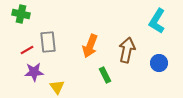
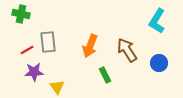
brown arrow: rotated 45 degrees counterclockwise
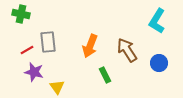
purple star: rotated 18 degrees clockwise
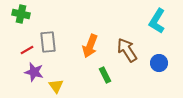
yellow triangle: moved 1 px left, 1 px up
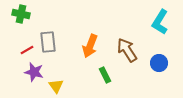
cyan L-shape: moved 3 px right, 1 px down
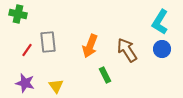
green cross: moved 3 px left
red line: rotated 24 degrees counterclockwise
blue circle: moved 3 px right, 14 px up
purple star: moved 9 px left, 11 px down
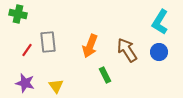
blue circle: moved 3 px left, 3 px down
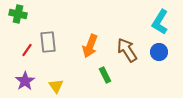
purple star: moved 2 px up; rotated 24 degrees clockwise
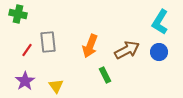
brown arrow: rotated 95 degrees clockwise
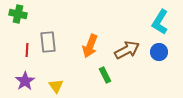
red line: rotated 32 degrees counterclockwise
